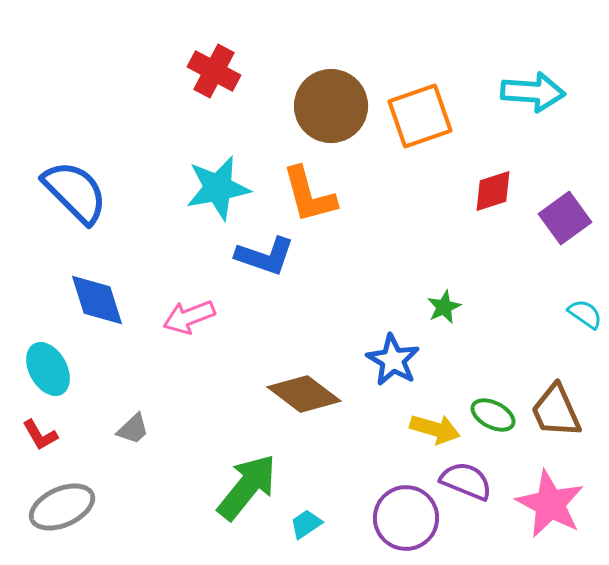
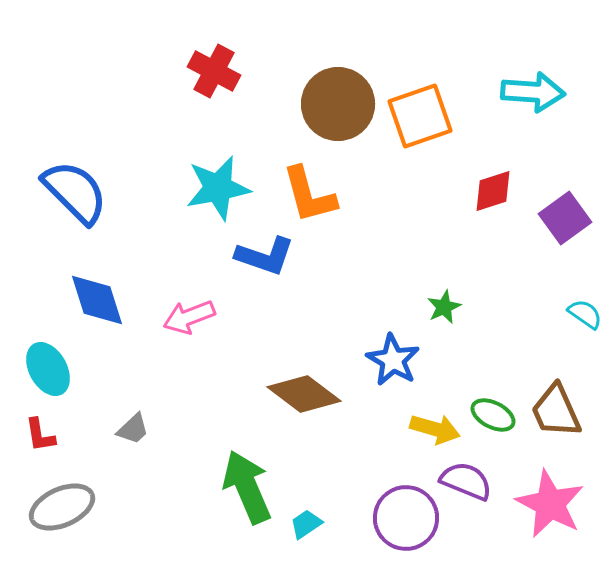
brown circle: moved 7 px right, 2 px up
red L-shape: rotated 21 degrees clockwise
green arrow: rotated 62 degrees counterclockwise
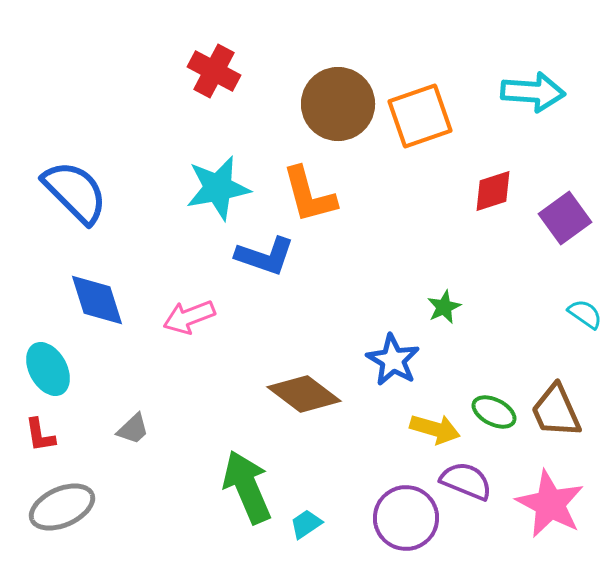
green ellipse: moved 1 px right, 3 px up
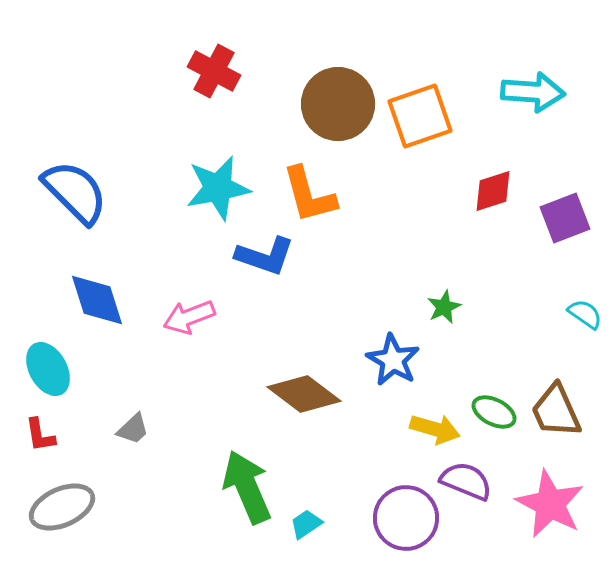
purple square: rotated 15 degrees clockwise
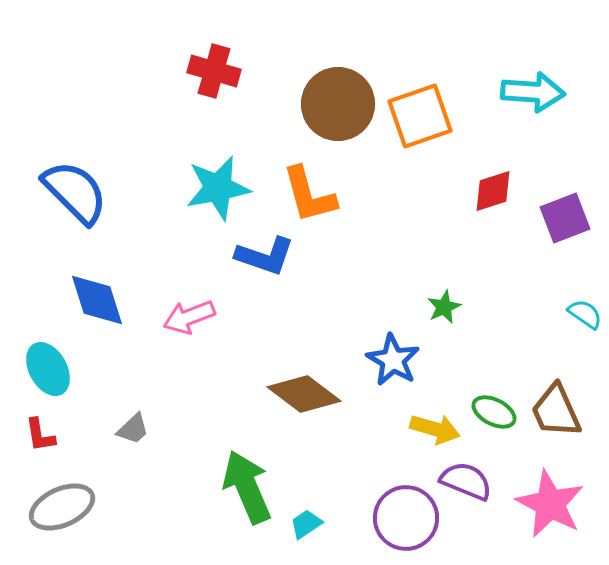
red cross: rotated 12 degrees counterclockwise
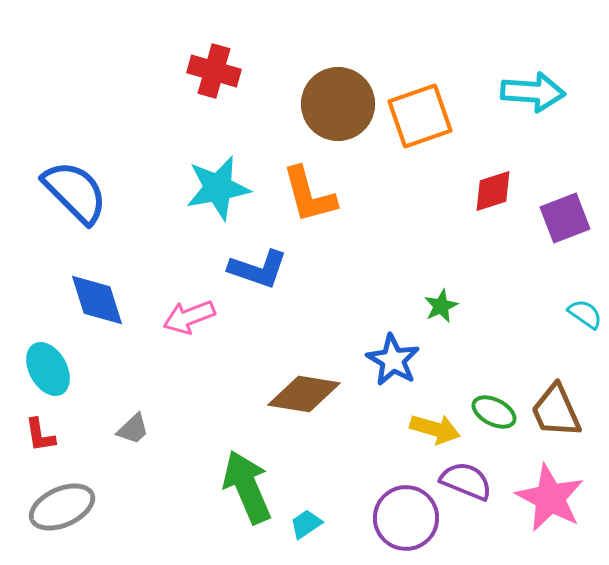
blue L-shape: moved 7 px left, 13 px down
green star: moved 3 px left, 1 px up
brown diamond: rotated 28 degrees counterclockwise
pink star: moved 6 px up
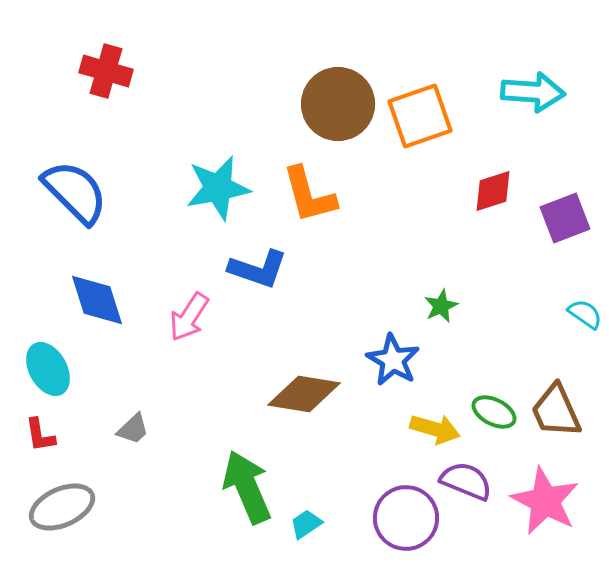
red cross: moved 108 px left
pink arrow: rotated 36 degrees counterclockwise
pink star: moved 5 px left, 3 px down
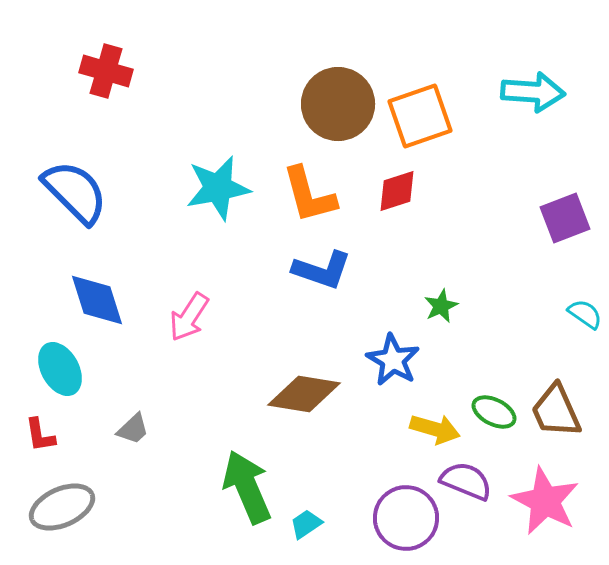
red diamond: moved 96 px left
blue L-shape: moved 64 px right, 1 px down
cyan ellipse: moved 12 px right
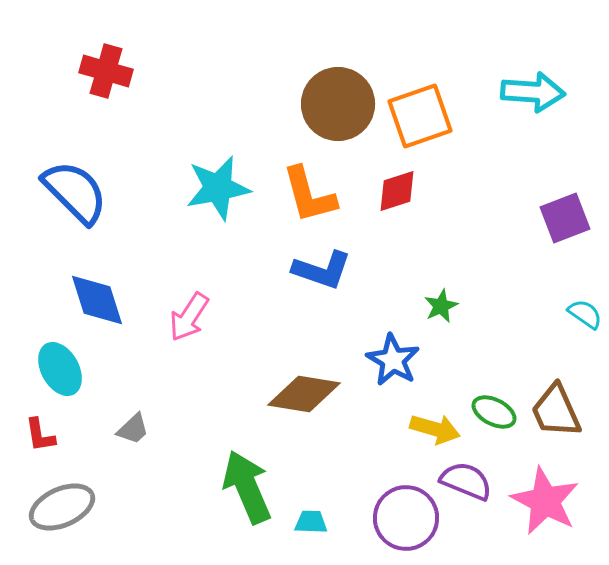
cyan trapezoid: moved 5 px right, 2 px up; rotated 36 degrees clockwise
